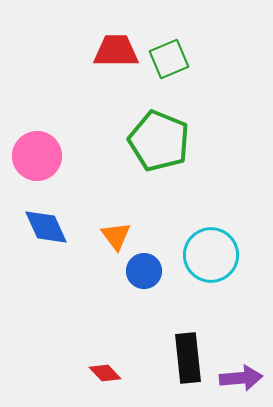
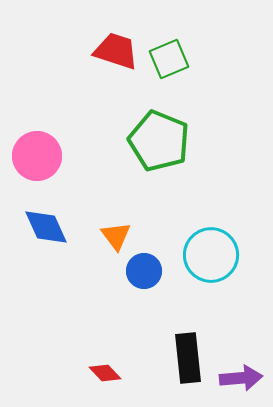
red trapezoid: rotated 18 degrees clockwise
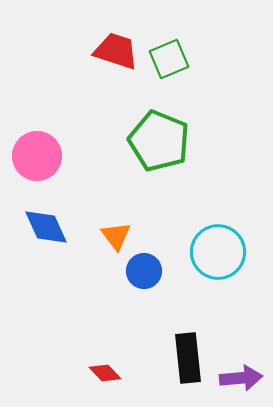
cyan circle: moved 7 px right, 3 px up
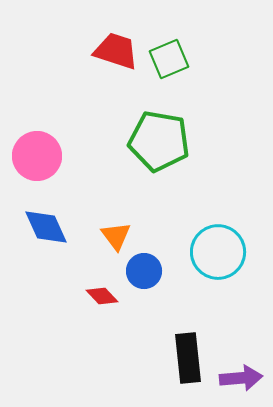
green pentagon: rotated 12 degrees counterclockwise
red diamond: moved 3 px left, 77 px up
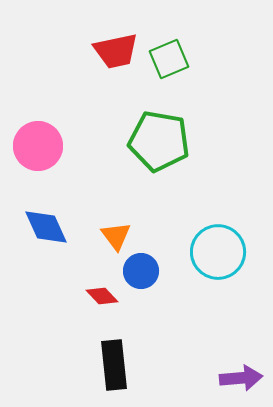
red trapezoid: rotated 150 degrees clockwise
pink circle: moved 1 px right, 10 px up
blue circle: moved 3 px left
black rectangle: moved 74 px left, 7 px down
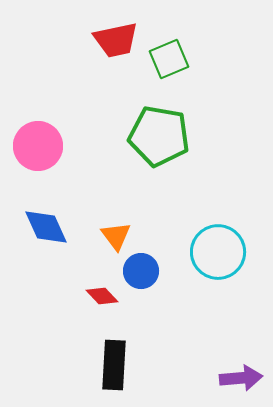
red trapezoid: moved 11 px up
green pentagon: moved 5 px up
black rectangle: rotated 9 degrees clockwise
